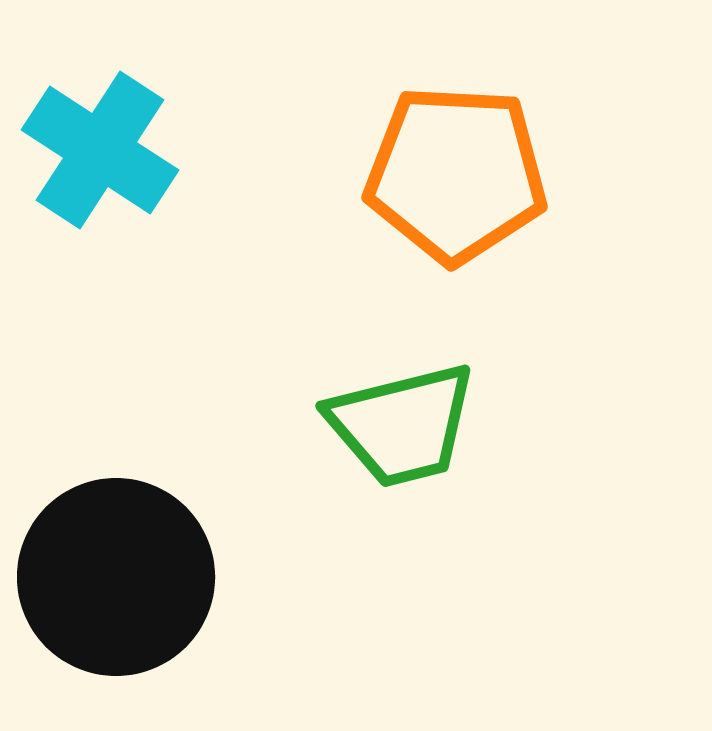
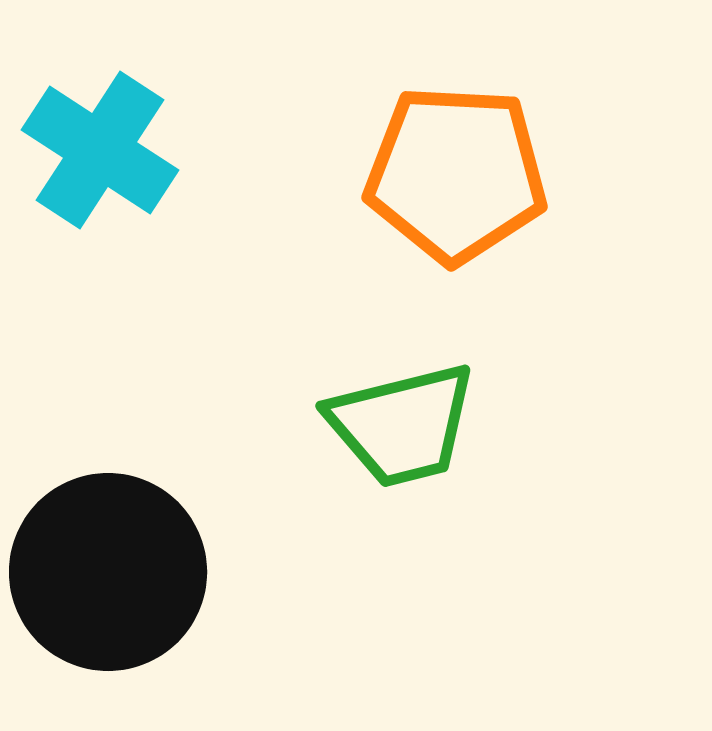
black circle: moved 8 px left, 5 px up
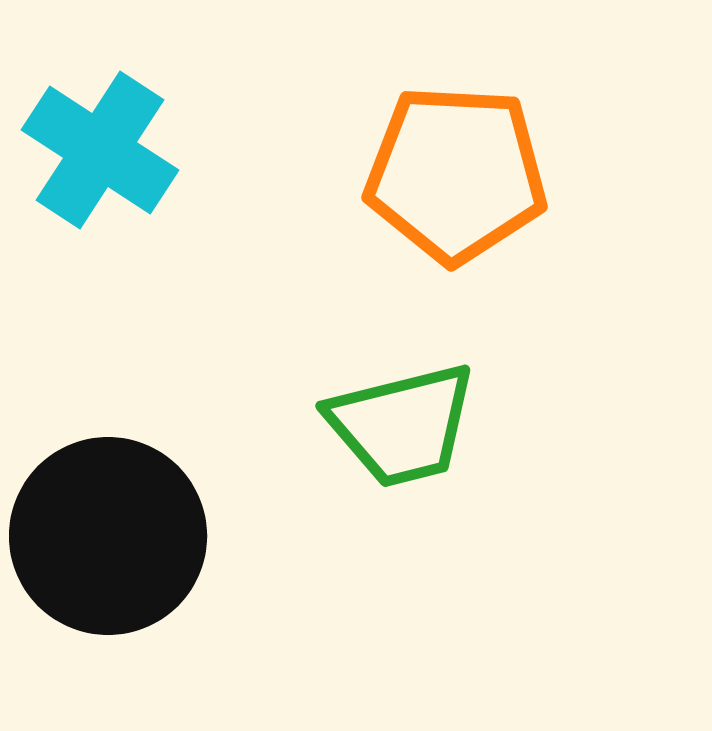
black circle: moved 36 px up
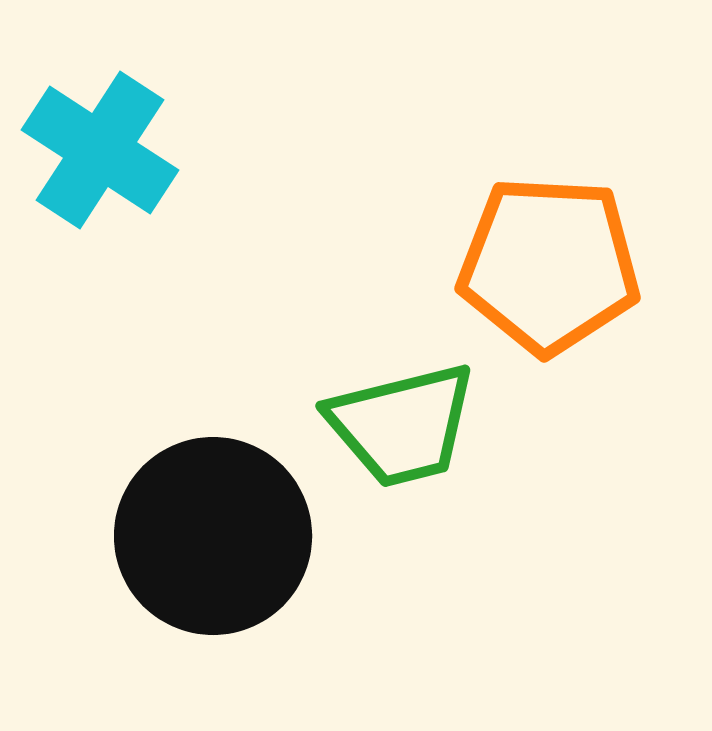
orange pentagon: moved 93 px right, 91 px down
black circle: moved 105 px right
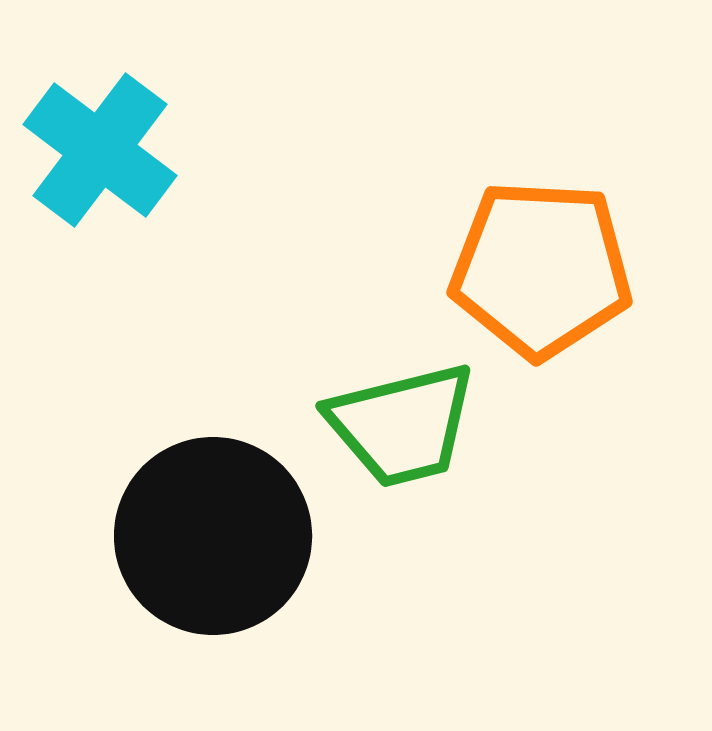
cyan cross: rotated 4 degrees clockwise
orange pentagon: moved 8 px left, 4 px down
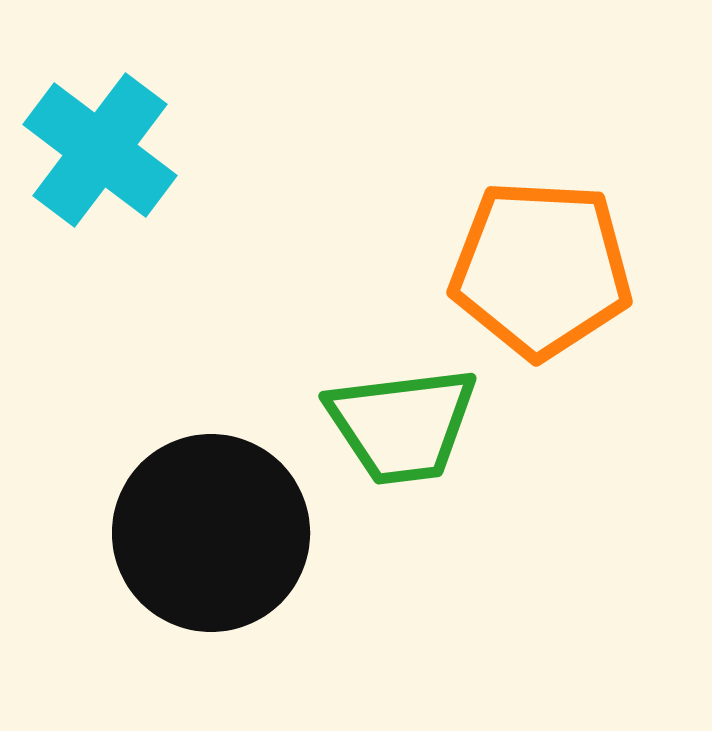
green trapezoid: rotated 7 degrees clockwise
black circle: moved 2 px left, 3 px up
